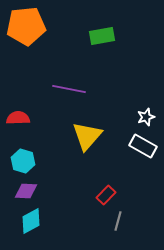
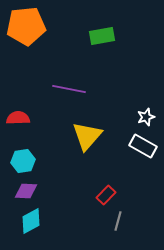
cyan hexagon: rotated 25 degrees counterclockwise
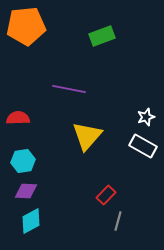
green rectangle: rotated 10 degrees counterclockwise
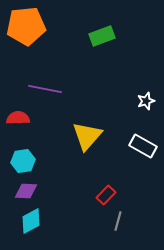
purple line: moved 24 px left
white star: moved 16 px up
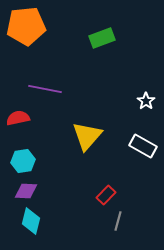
green rectangle: moved 2 px down
white star: rotated 18 degrees counterclockwise
red semicircle: rotated 10 degrees counterclockwise
cyan diamond: rotated 48 degrees counterclockwise
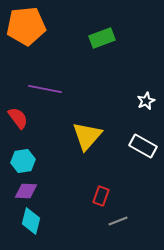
white star: rotated 12 degrees clockwise
red semicircle: rotated 65 degrees clockwise
red rectangle: moved 5 px left, 1 px down; rotated 24 degrees counterclockwise
gray line: rotated 54 degrees clockwise
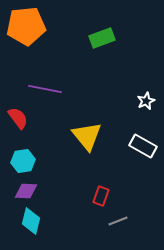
yellow triangle: rotated 20 degrees counterclockwise
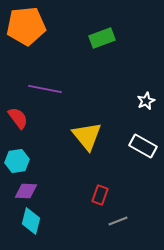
cyan hexagon: moved 6 px left
red rectangle: moved 1 px left, 1 px up
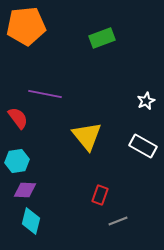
purple line: moved 5 px down
purple diamond: moved 1 px left, 1 px up
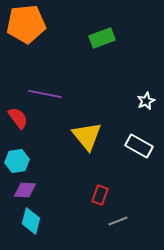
orange pentagon: moved 2 px up
white rectangle: moved 4 px left
